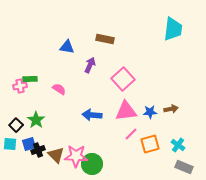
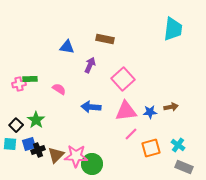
pink cross: moved 1 px left, 2 px up
brown arrow: moved 2 px up
blue arrow: moved 1 px left, 8 px up
orange square: moved 1 px right, 4 px down
brown triangle: rotated 30 degrees clockwise
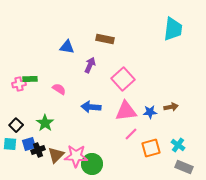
green star: moved 9 px right, 3 px down
